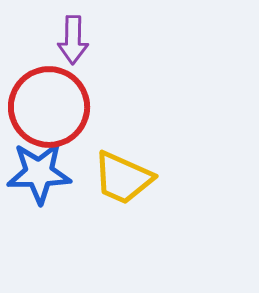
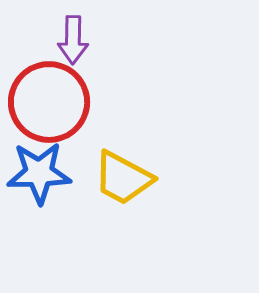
red circle: moved 5 px up
yellow trapezoid: rotated 4 degrees clockwise
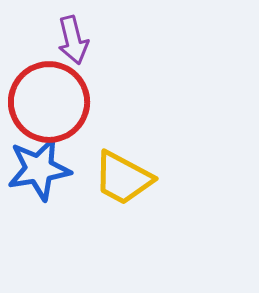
purple arrow: rotated 15 degrees counterclockwise
blue star: moved 4 px up; rotated 8 degrees counterclockwise
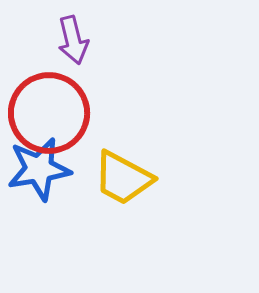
red circle: moved 11 px down
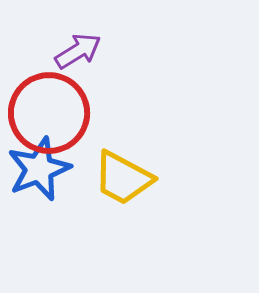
purple arrow: moved 5 px right, 11 px down; rotated 108 degrees counterclockwise
blue star: rotated 12 degrees counterclockwise
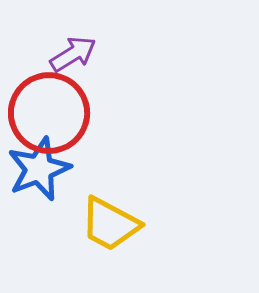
purple arrow: moved 5 px left, 3 px down
yellow trapezoid: moved 13 px left, 46 px down
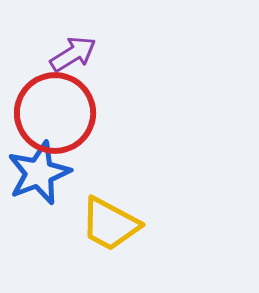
red circle: moved 6 px right
blue star: moved 4 px down
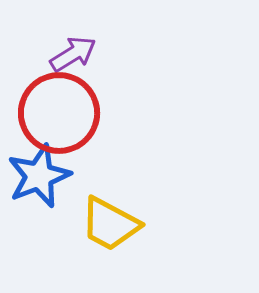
red circle: moved 4 px right
blue star: moved 3 px down
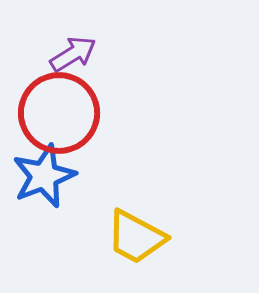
blue star: moved 5 px right
yellow trapezoid: moved 26 px right, 13 px down
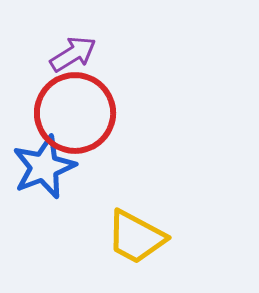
red circle: moved 16 px right
blue star: moved 9 px up
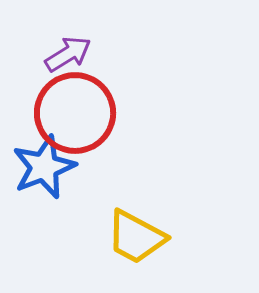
purple arrow: moved 5 px left
